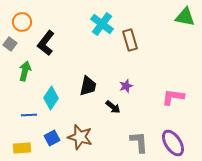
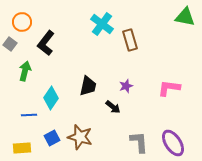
pink L-shape: moved 4 px left, 9 px up
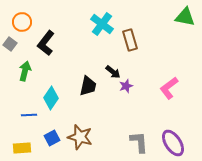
pink L-shape: rotated 45 degrees counterclockwise
black arrow: moved 35 px up
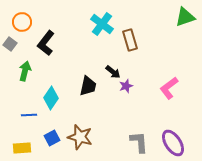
green triangle: rotated 30 degrees counterclockwise
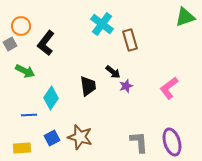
orange circle: moved 1 px left, 4 px down
gray square: rotated 24 degrees clockwise
green arrow: rotated 102 degrees clockwise
black trapezoid: rotated 20 degrees counterclockwise
purple ellipse: moved 1 px left, 1 px up; rotated 16 degrees clockwise
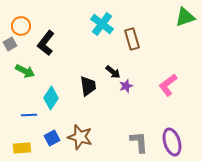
brown rectangle: moved 2 px right, 1 px up
pink L-shape: moved 1 px left, 3 px up
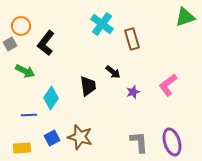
purple star: moved 7 px right, 6 px down
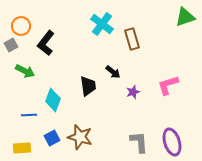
gray square: moved 1 px right, 1 px down
pink L-shape: rotated 20 degrees clockwise
cyan diamond: moved 2 px right, 2 px down; rotated 15 degrees counterclockwise
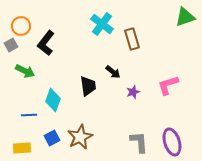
brown star: rotated 30 degrees clockwise
